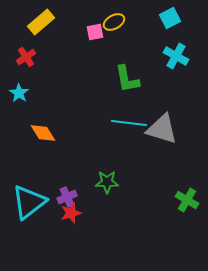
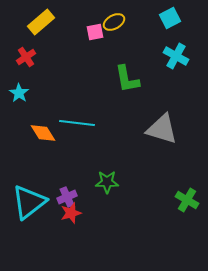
cyan line: moved 52 px left
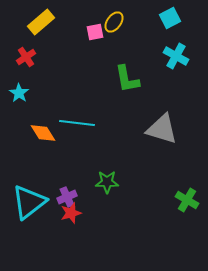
yellow ellipse: rotated 25 degrees counterclockwise
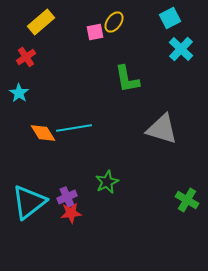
cyan cross: moved 5 px right, 7 px up; rotated 15 degrees clockwise
cyan line: moved 3 px left, 5 px down; rotated 16 degrees counterclockwise
green star: rotated 25 degrees counterclockwise
red star: rotated 10 degrees clockwise
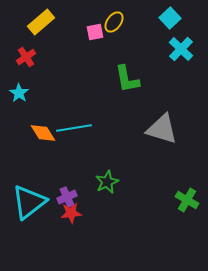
cyan square: rotated 15 degrees counterclockwise
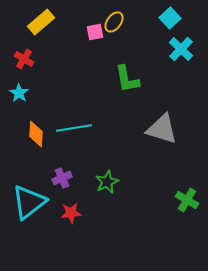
red cross: moved 2 px left, 2 px down; rotated 24 degrees counterclockwise
orange diamond: moved 7 px left, 1 px down; rotated 36 degrees clockwise
purple cross: moved 5 px left, 19 px up
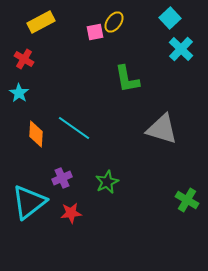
yellow rectangle: rotated 12 degrees clockwise
cyan line: rotated 44 degrees clockwise
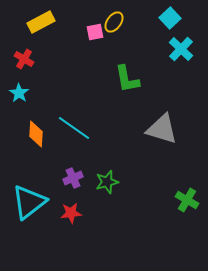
purple cross: moved 11 px right
green star: rotated 10 degrees clockwise
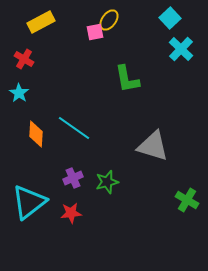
yellow ellipse: moved 5 px left, 2 px up
gray triangle: moved 9 px left, 17 px down
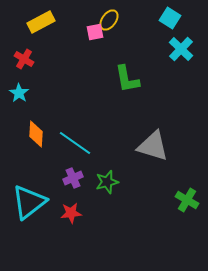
cyan square: rotated 15 degrees counterclockwise
cyan line: moved 1 px right, 15 px down
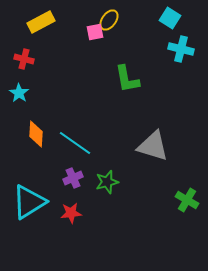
cyan cross: rotated 30 degrees counterclockwise
red cross: rotated 18 degrees counterclockwise
cyan triangle: rotated 6 degrees clockwise
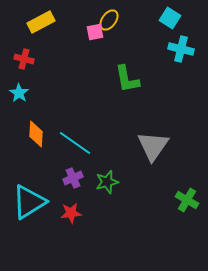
gray triangle: rotated 48 degrees clockwise
